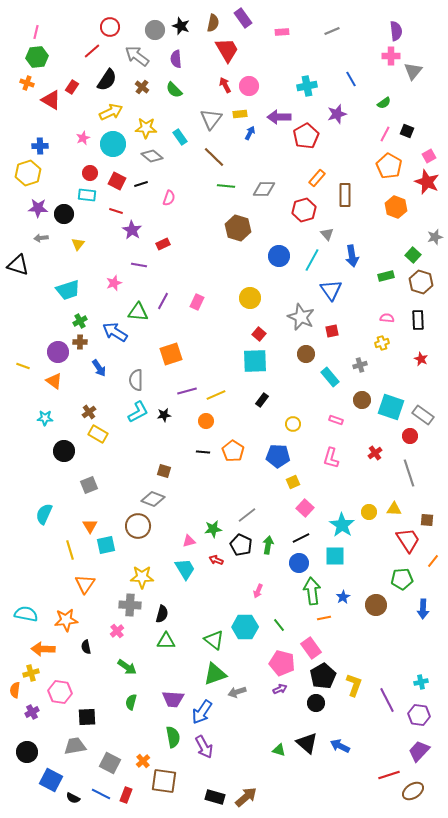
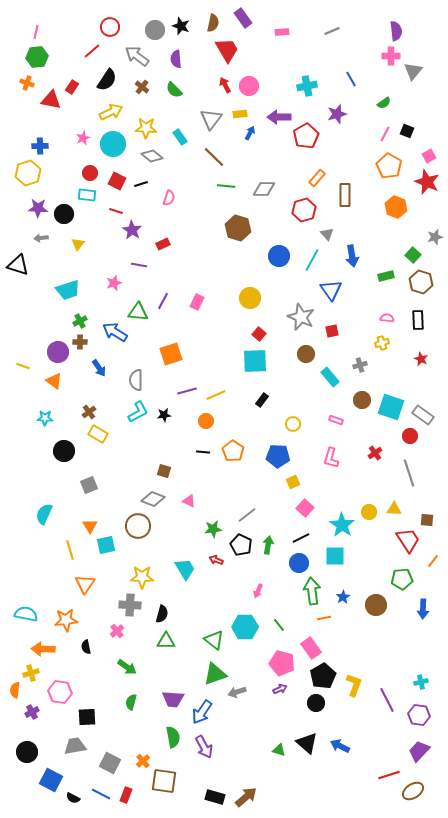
red triangle at (51, 100): rotated 20 degrees counterclockwise
pink triangle at (189, 541): moved 40 px up; rotated 40 degrees clockwise
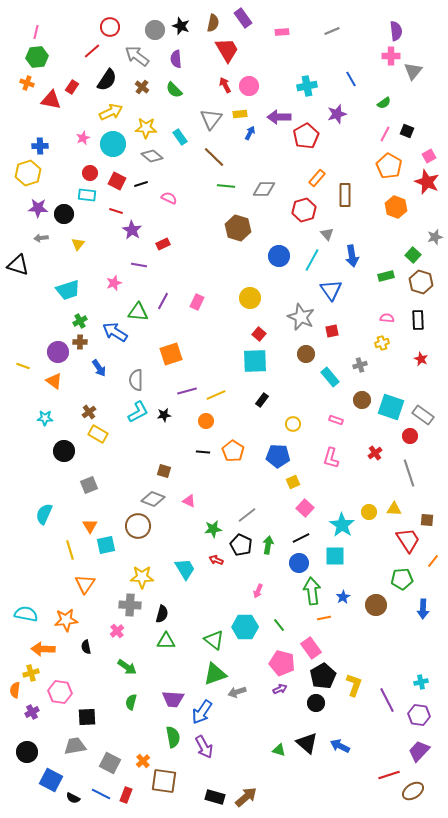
pink semicircle at (169, 198): rotated 84 degrees counterclockwise
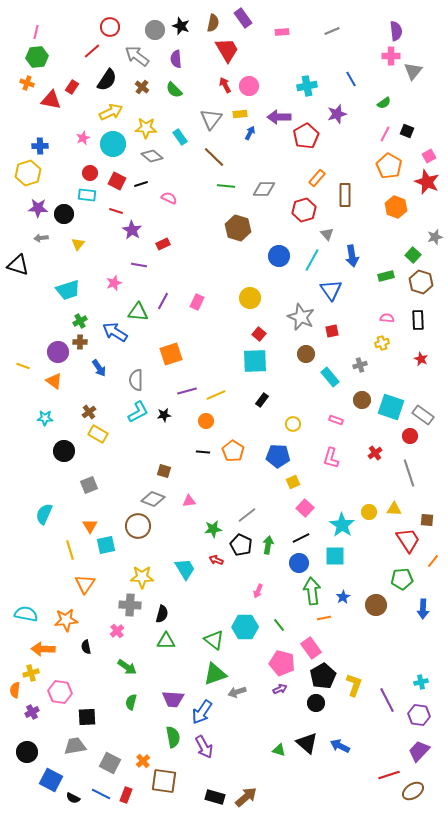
pink triangle at (189, 501): rotated 32 degrees counterclockwise
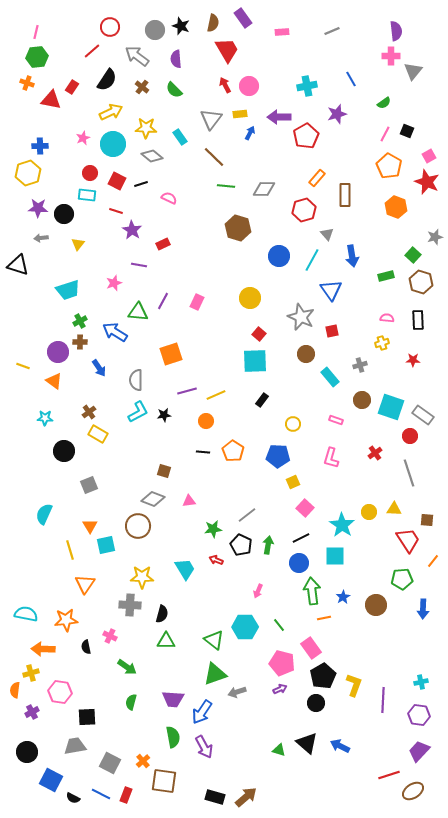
red star at (421, 359): moved 8 px left, 1 px down; rotated 24 degrees counterclockwise
pink cross at (117, 631): moved 7 px left, 5 px down; rotated 24 degrees counterclockwise
purple line at (387, 700): moved 4 px left; rotated 30 degrees clockwise
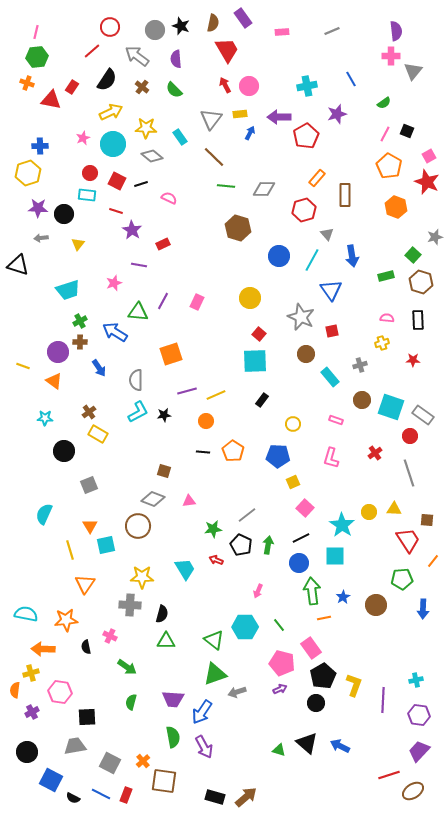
cyan cross at (421, 682): moved 5 px left, 2 px up
